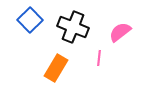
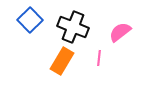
orange rectangle: moved 6 px right, 7 px up
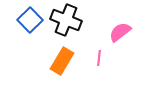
black cross: moved 7 px left, 7 px up
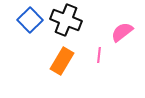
pink semicircle: moved 2 px right
pink line: moved 3 px up
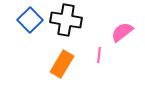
black cross: rotated 12 degrees counterclockwise
orange rectangle: moved 3 px down
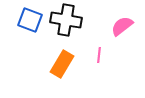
blue square: rotated 25 degrees counterclockwise
pink semicircle: moved 6 px up
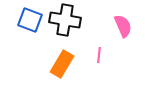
black cross: moved 1 px left
pink semicircle: moved 1 px right; rotated 105 degrees clockwise
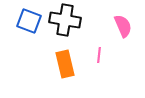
blue square: moved 1 px left, 1 px down
orange rectangle: moved 3 px right; rotated 44 degrees counterclockwise
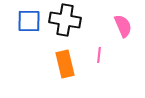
blue square: rotated 20 degrees counterclockwise
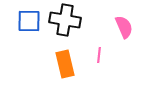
pink semicircle: moved 1 px right, 1 px down
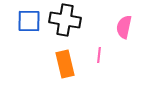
pink semicircle: rotated 145 degrees counterclockwise
